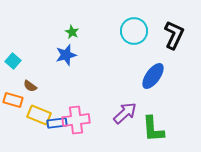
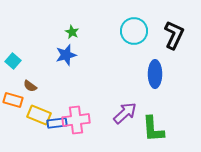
blue ellipse: moved 2 px right, 2 px up; rotated 36 degrees counterclockwise
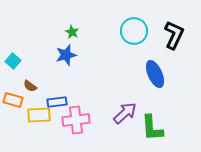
blue ellipse: rotated 24 degrees counterclockwise
yellow rectangle: rotated 25 degrees counterclockwise
blue rectangle: moved 21 px up
green L-shape: moved 1 px left, 1 px up
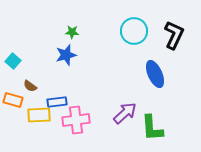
green star: rotated 24 degrees counterclockwise
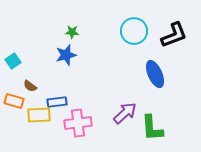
black L-shape: rotated 44 degrees clockwise
cyan square: rotated 14 degrees clockwise
orange rectangle: moved 1 px right, 1 px down
pink cross: moved 2 px right, 3 px down
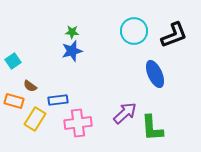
blue star: moved 6 px right, 4 px up
blue rectangle: moved 1 px right, 2 px up
yellow rectangle: moved 4 px left, 4 px down; rotated 55 degrees counterclockwise
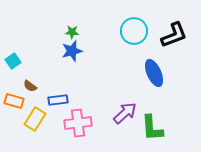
blue ellipse: moved 1 px left, 1 px up
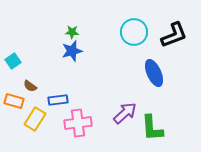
cyan circle: moved 1 px down
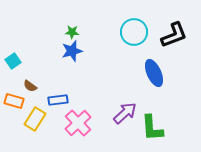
pink cross: rotated 36 degrees counterclockwise
